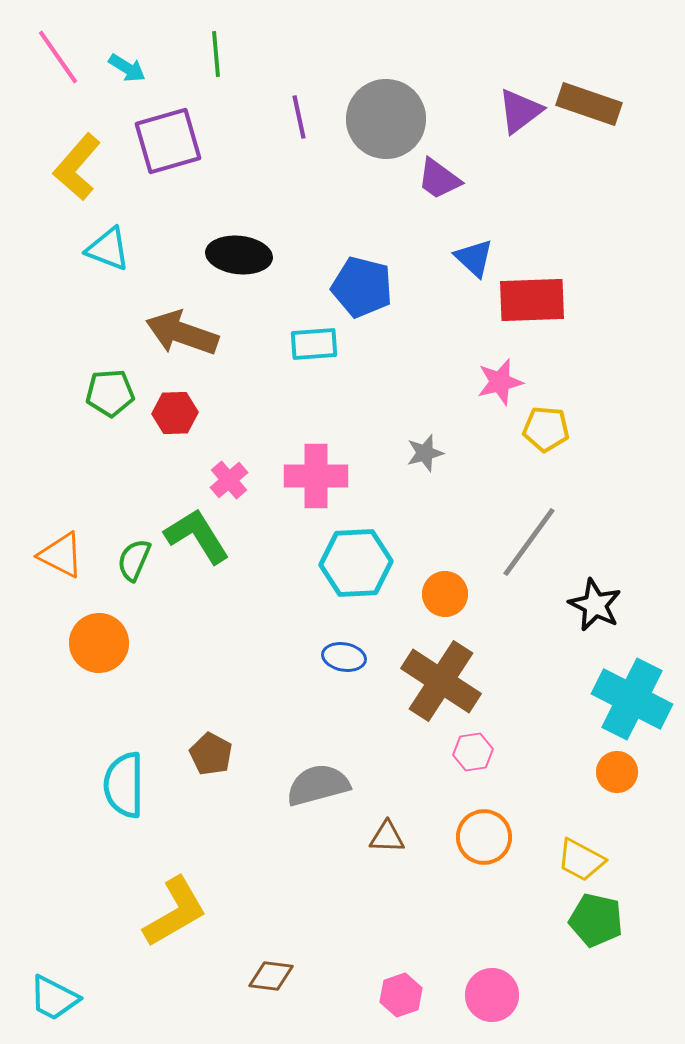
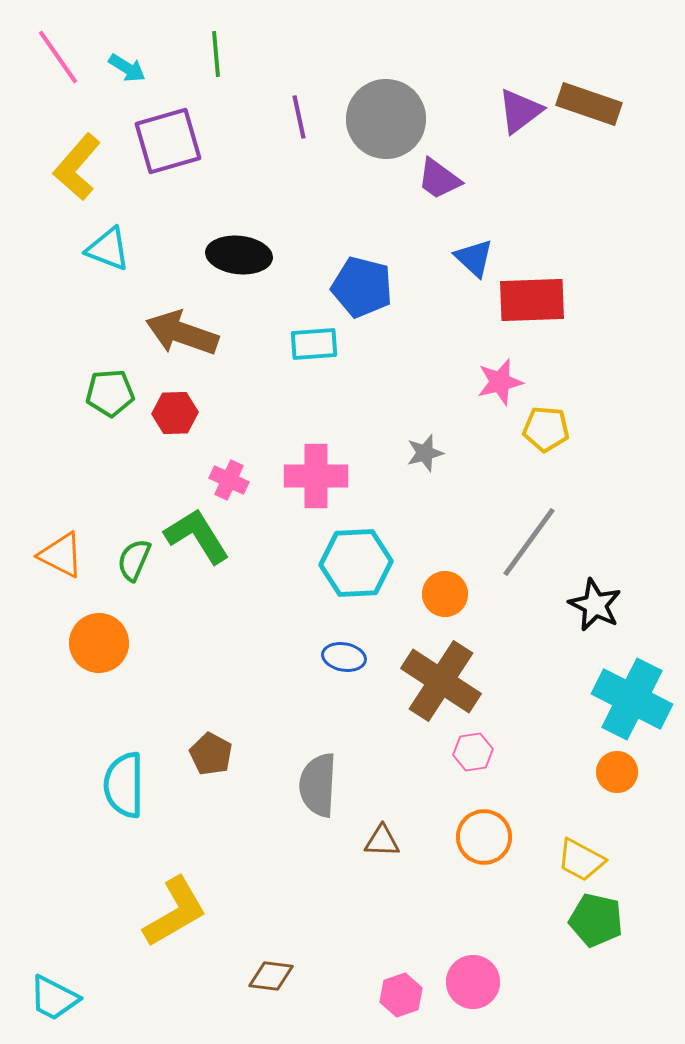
pink cross at (229, 480): rotated 24 degrees counterclockwise
gray semicircle at (318, 785): rotated 72 degrees counterclockwise
brown triangle at (387, 837): moved 5 px left, 4 px down
pink circle at (492, 995): moved 19 px left, 13 px up
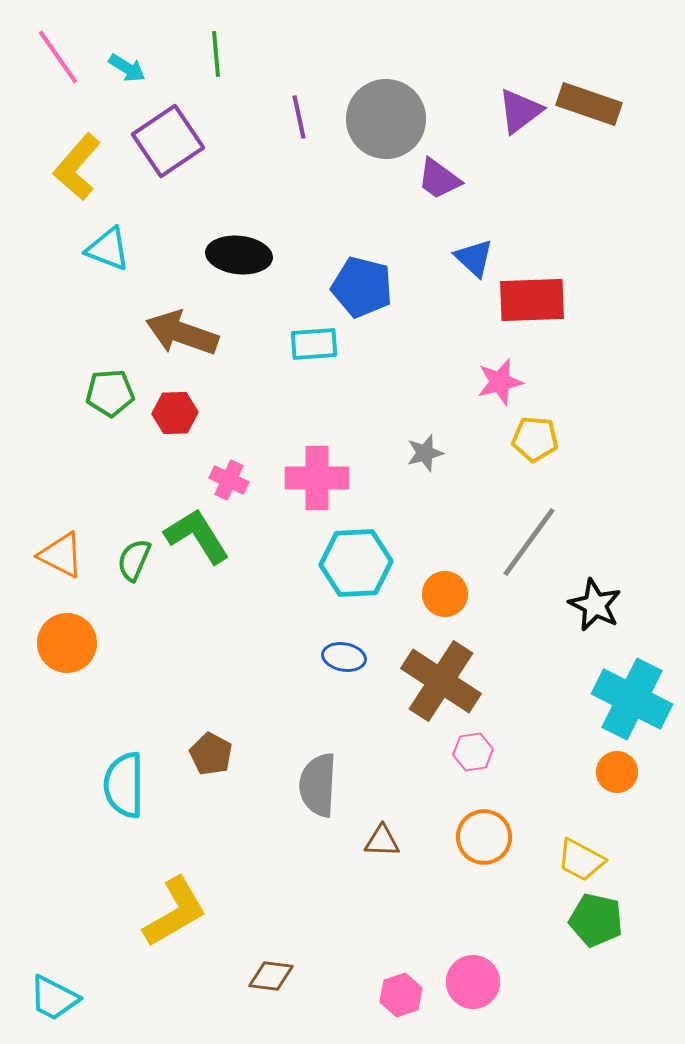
purple square at (168, 141): rotated 18 degrees counterclockwise
yellow pentagon at (546, 429): moved 11 px left, 10 px down
pink cross at (316, 476): moved 1 px right, 2 px down
orange circle at (99, 643): moved 32 px left
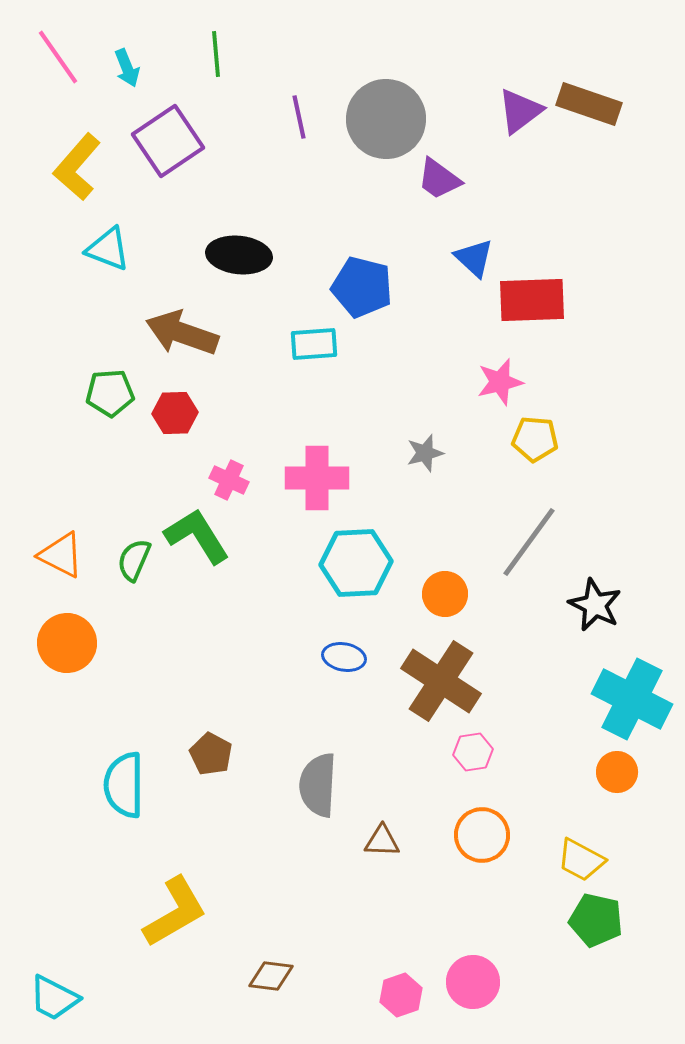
cyan arrow at (127, 68): rotated 36 degrees clockwise
orange circle at (484, 837): moved 2 px left, 2 px up
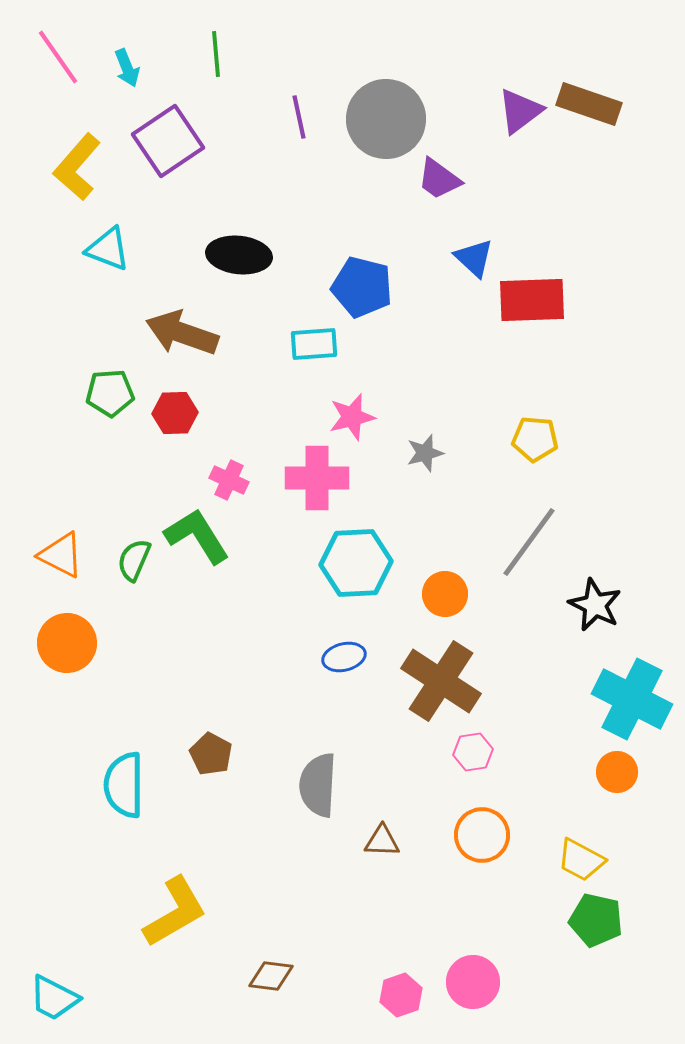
pink star at (500, 382): moved 148 px left, 35 px down
blue ellipse at (344, 657): rotated 24 degrees counterclockwise
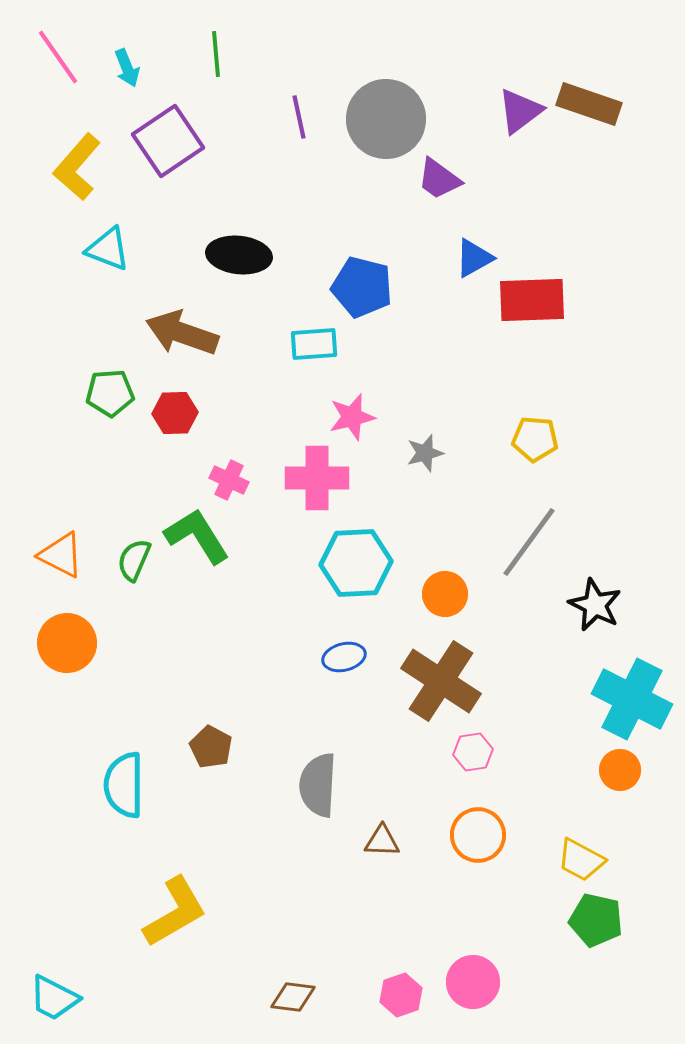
blue triangle at (474, 258): rotated 48 degrees clockwise
brown pentagon at (211, 754): moved 7 px up
orange circle at (617, 772): moved 3 px right, 2 px up
orange circle at (482, 835): moved 4 px left
brown diamond at (271, 976): moved 22 px right, 21 px down
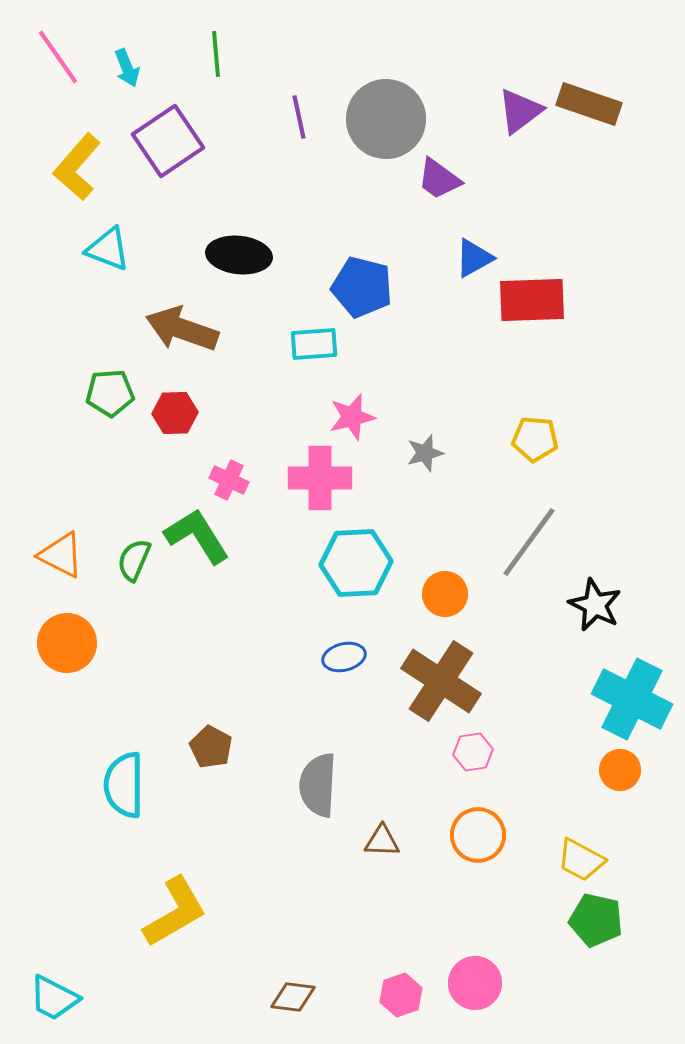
brown arrow at (182, 333): moved 4 px up
pink cross at (317, 478): moved 3 px right
pink circle at (473, 982): moved 2 px right, 1 px down
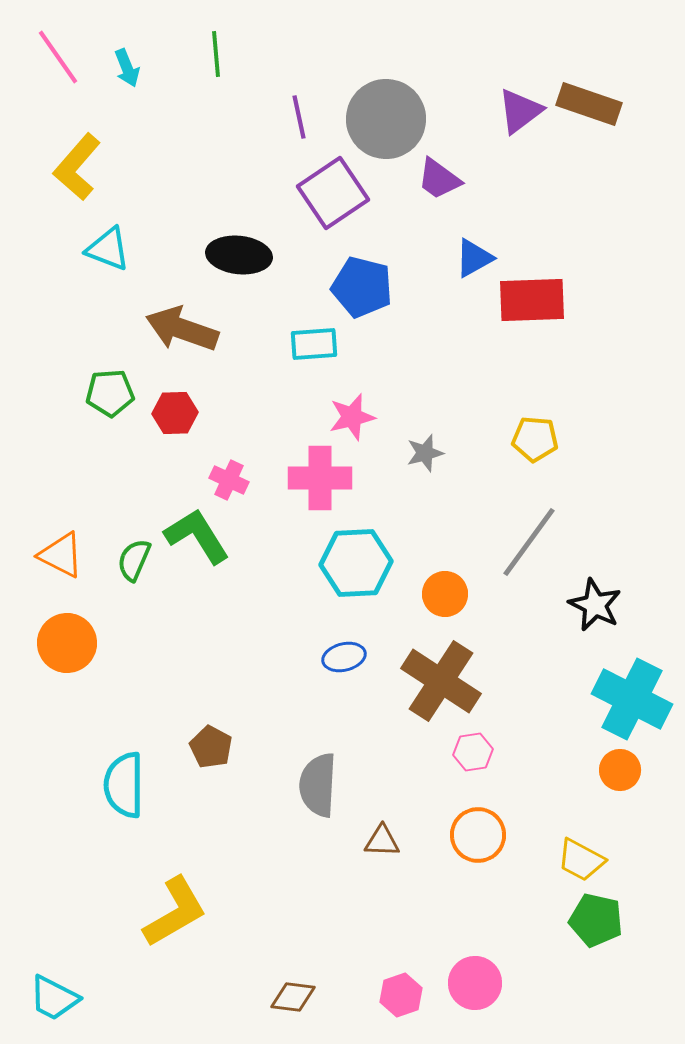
purple square at (168, 141): moved 165 px right, 52 px down
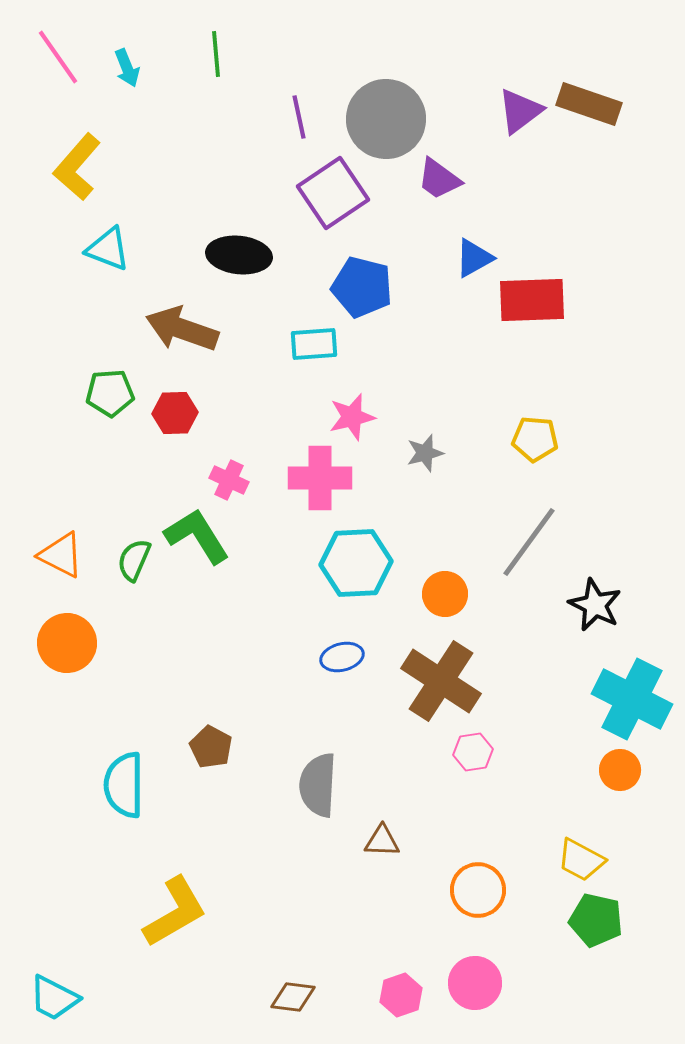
blue ellipse at (344, 657): moved 2 px left
orange circle at (478, 835): moved 55 px down
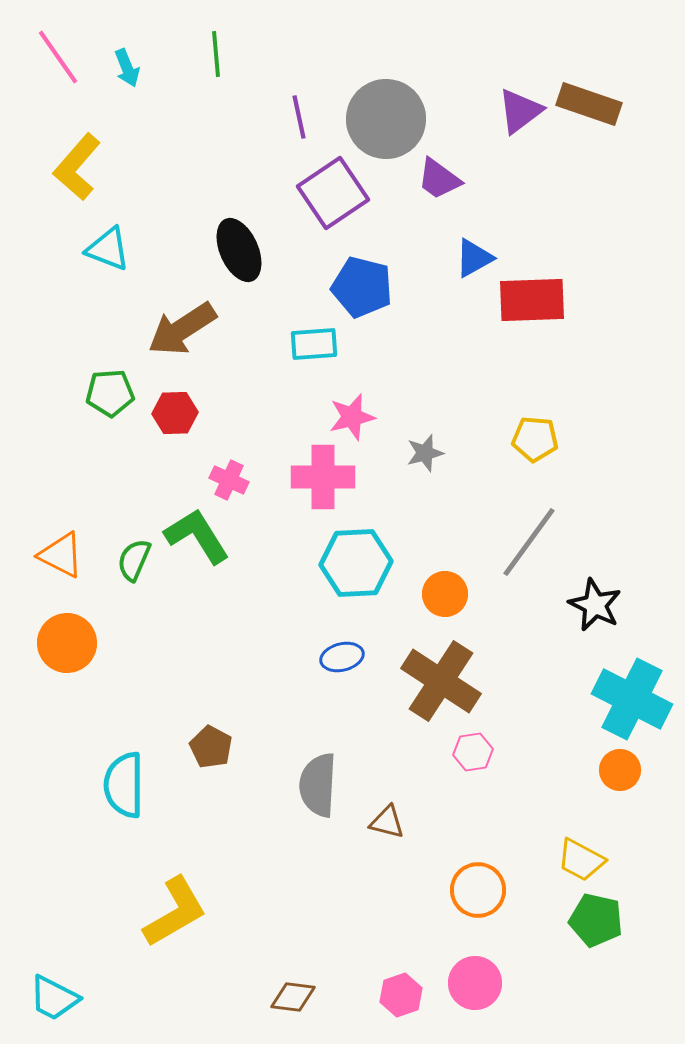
black ellipse at (239, 255): moved 5 px up; rotated 60 degrees clockwise
brown arrow at (182, 329): rotated 52 degrees counterclockwise
pink cross at (320, 478): moved 3 px right, 1 px up
brown triangle at (382, 841): moved 5 px right, 19 px up; rotated 12 degrees clockwise
